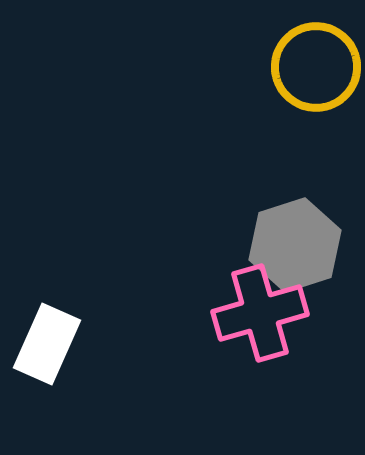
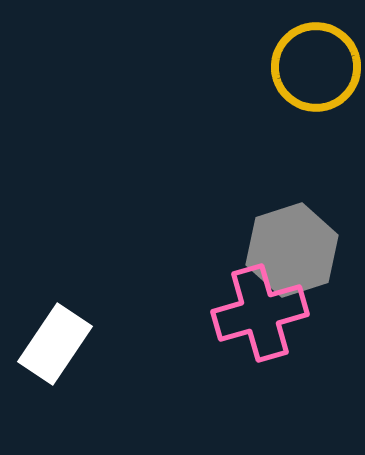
gray hexagon: moved 3 px left, 5 px down
white rectangle: moved 8 px right; rotated 10 degrees clockwise
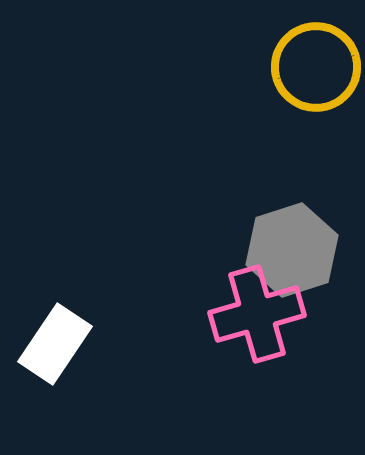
pink cross: moved 3 px left, 1 px down
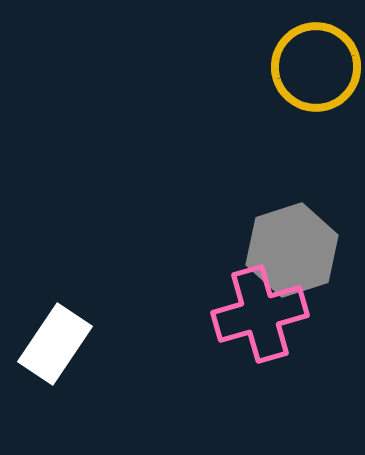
pink cross: moved 3 px right
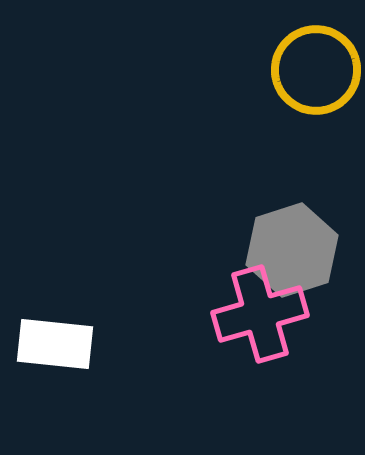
yellow circle: moved 3 px down
white rectangle: rotated 62 degrees clockwise
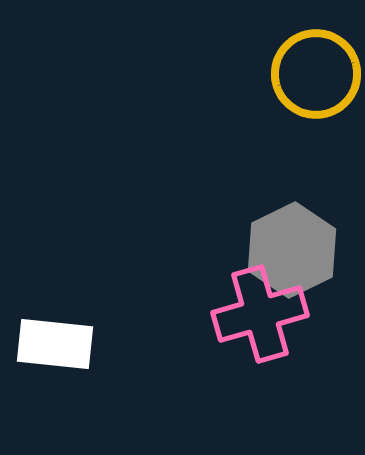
yellow circle: moved 4 px down
gray hexagon: rotated 8 degrees counterclockwise
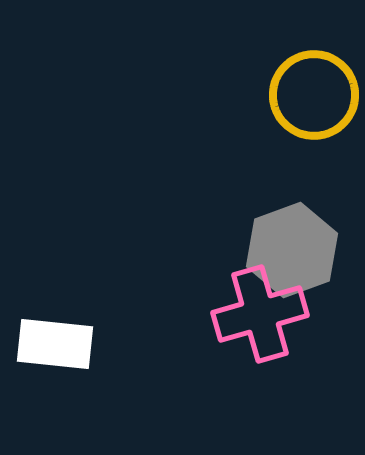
yellow circle: moved 2 px left, 21 px down
gray hexagon: rotated 6 degrees clockwise
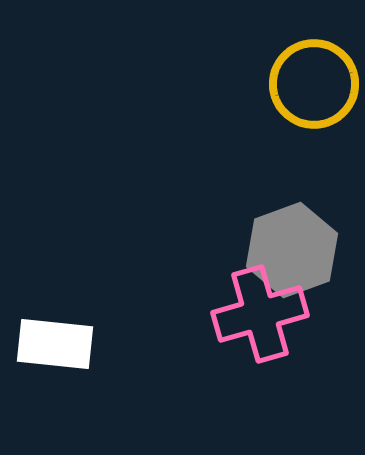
yellow circle: moved 11 px up
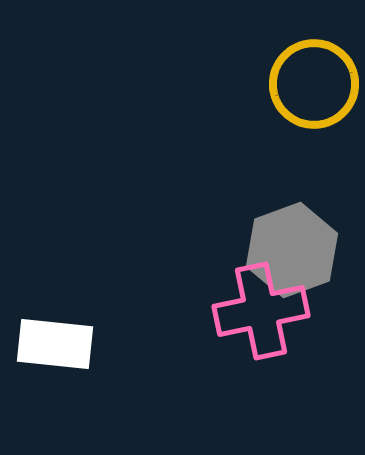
pink cross: moved 1 px right, 3 px up; rotated 4 degrees clockwise
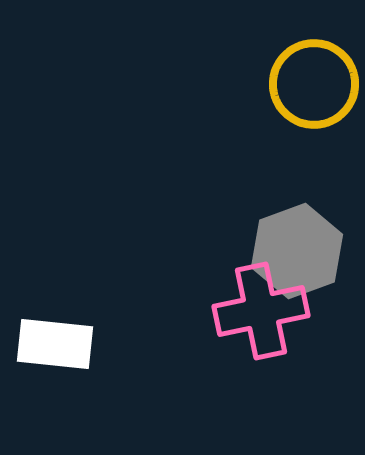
gray hexagon: moved 5 px right, 1 px down
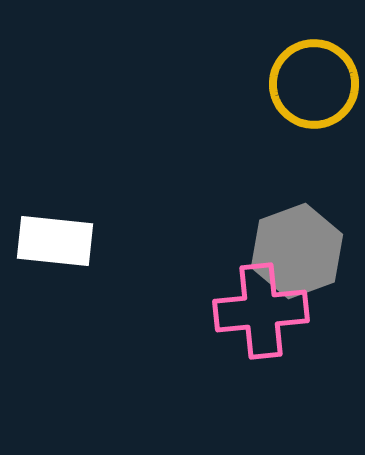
pink cross: rotated 6 degrees clockwise
white rectangle: moved 103 px up
